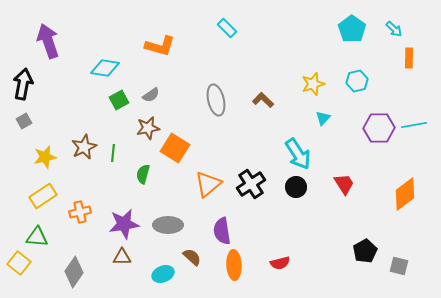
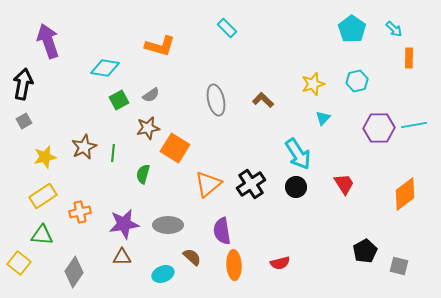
green triangle at (37, 237): moved 5 px right, 2 px up
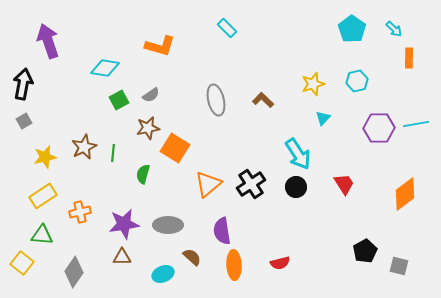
cyan line at (414, 125): moved 2 px right, 1 px up
yellow square at (19, 263): moved 3 px right
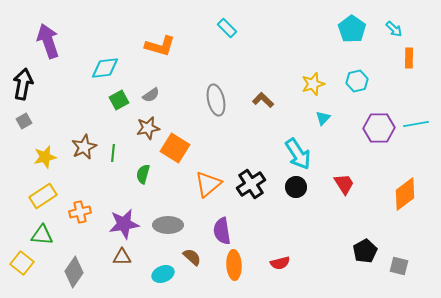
cyan diamond at (105, 68): rotated 16 degrees counterclockwise
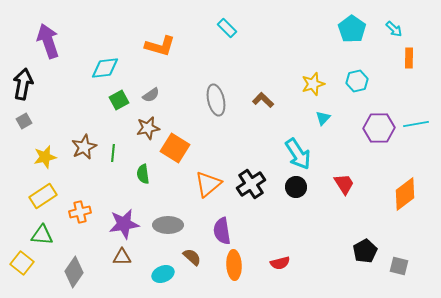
green semicircle at (143, 174): rotated 24 degrees counterclockwise
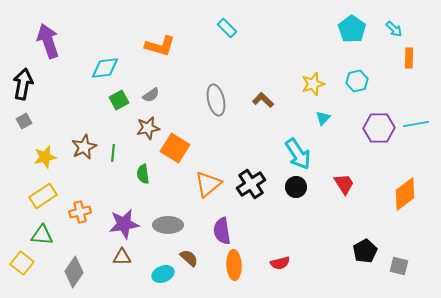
brown semicircle at (192, 257): moved 3 px left, 1 px down
